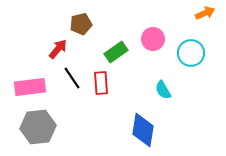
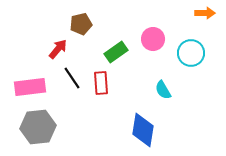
orange arrow: rotated 24 degrees clockwise
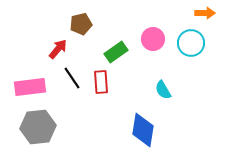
cyan circle: moved 10 px up
red rectangle: moved 1 px up
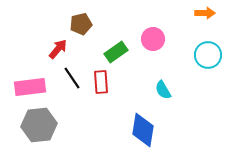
cyan circle: moved 17 px right, 12 px down
gray hexagon: moved 1 px right, 2 px up
